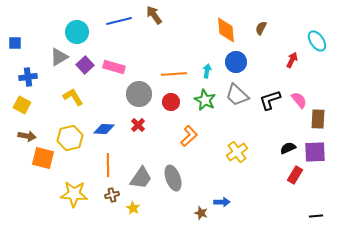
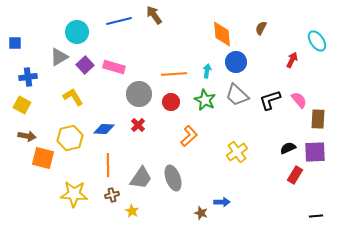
orange diamond at (226, 30): moved 4 px left, 4 px down
yellow star at (133, 208): moved 1 px left, 3 px down
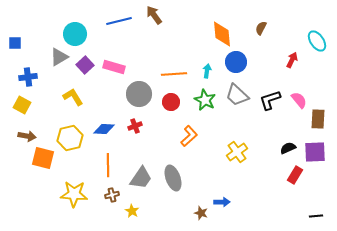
cyan circle at (77, 32): moved 2 px left, 2 px down
red cross at (138, 125): moved 3 px left, 1 px down; rotated 24 degrees clockwise
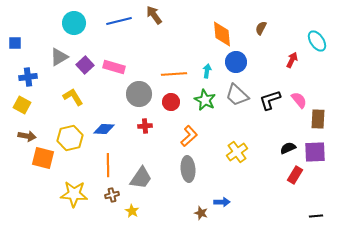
cyan circle at (75, 34): moved 1 px left, 11 px up
red cross at (135, 126): moved 10 px right; rotated 16 degrees clockwise
gray ellipse at (173, 178): moved 15 px right, 9 px up; rotated 15 degrees clockwise
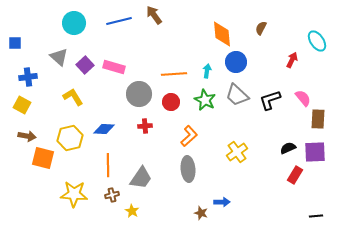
gray triangle at (59, 57): rotated 48 degrees counterclockwise
pink semicircle at (299, 100): moved 4 px right, 2 px up
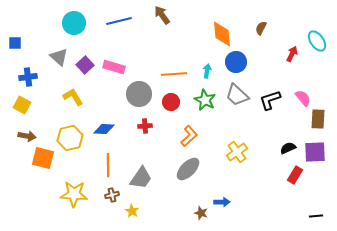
brown arrow at (154, 15): moved 8 px right
red arrow at (292, 60): moved 6 px up
gray ellipse at (188, 169): rotated 50 degrees clockwise
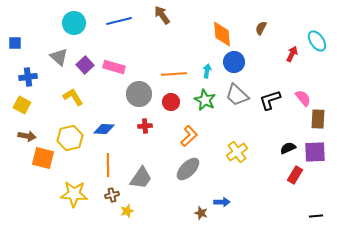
blue circle at (236, 62): moved 2 px left
yellow star at (132, 211): moved 5 px left; rotated 24 degrees clockwise
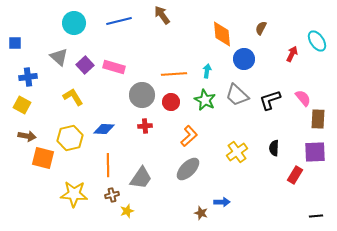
blue circle at (234, 62): moved 10 px right, 3 px up
gray circle at (139, 94): moved 3 px right, 1 px down
black semicircle at (288, 148): moved 14 px left; rotated 63 degrees counterclockwise
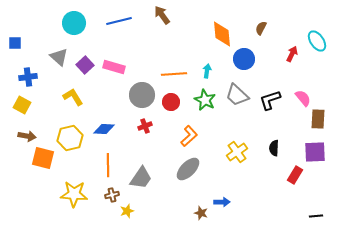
red cross at (145, 126): rotated 16 degrees counterclockwise
